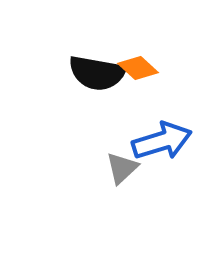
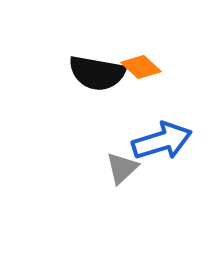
orange diamond: moved 3 px right, 1 px up
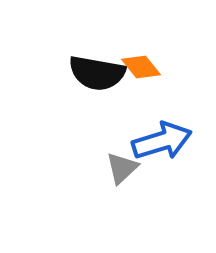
orange diamond: rotated 9 degrees clockwise
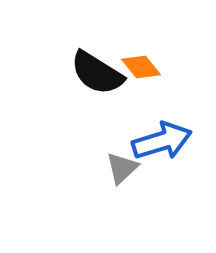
black semicircle: rotated 22 degrees clockwise
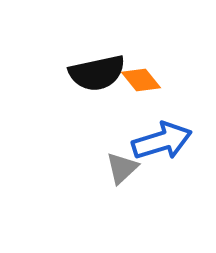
orange diamond: moved 13 px down
black semicircle: rotated 44 degrees counterclockwise
